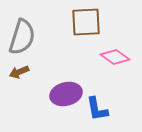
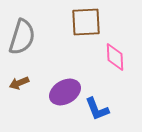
pink diamond: rotated 52 degrees clockwise
brown arrow: moved 11 px down
purple ellipse: moved 1 px left, 2 px up; rotated 16 degrees counterclockwise
blue L-shape: rotated 12 degrees counterclockwise
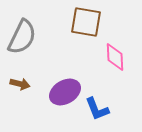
brown square: rotated 12 degrees clockwise
gray semicircle: rotated 9 degrees clockwise
brown arrow: moved 1 px right, 1 px down; rotated 144 degrees counterclockwise
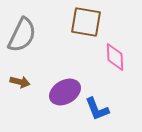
gray semicircle: moved 2 px up
brown arrow: moved 2 px up
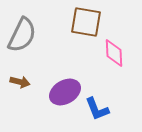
pink diamond: moved 1 px left, 4 px up
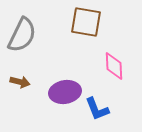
pink diamond: moved 13 px down
purple ellipse: rotated 20 degrees clockwise
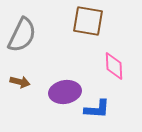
brown square: moved 2 px right, 1 px up
blue L-shape: rotated 64 degrees counterclockwise
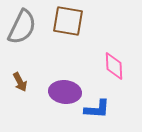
brown square: moved 20 px left
gray semicircle: moved 8 px up
brown arrow: rotated 48 degrees clockwise
purple ellipse: rotated 16 degrees clockwise
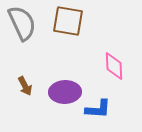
gray semicircle: moved 4 px up; rotated 51 degrees counterclockwise
brown arrow: moved 5 px right, 4 px down
purple ellipse: rotated 8 degrees counterclockwise
blue L-shape: moved 1 px right
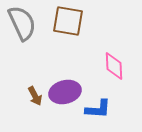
brown arrow: moved 10 px right, 10 px down
purple ellipse: rotated 12 degrees counterclockwise
